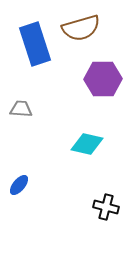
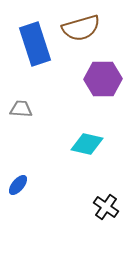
blue ellipse: moved 1 px left
black cross: rotated 20 degrees clockwise
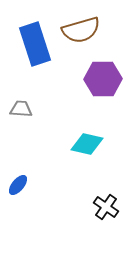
brown semicircle: moved 2 px down
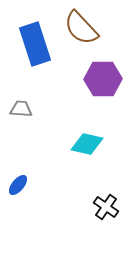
brown semicircle: moved 2 px up; rotated 63 degrees clockwise
